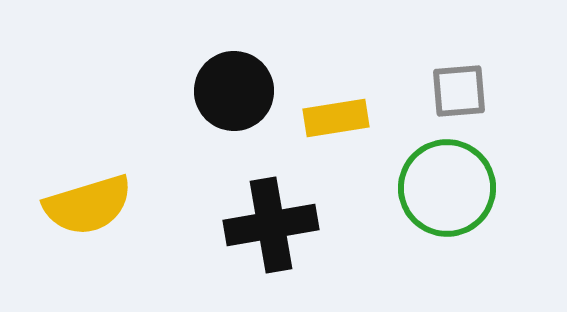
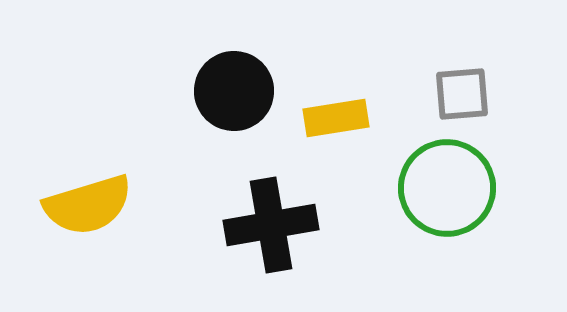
gray square: moved 3 px right, 3 px down
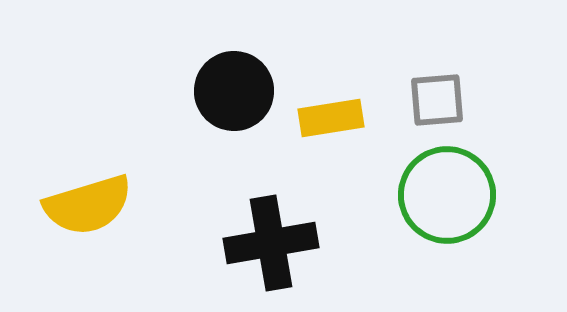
gray square: moved 25 px left, 6 px down
yellow rectangle: moved 5 px left
green circle: moved 7 px down
black cross: moved 18 px down
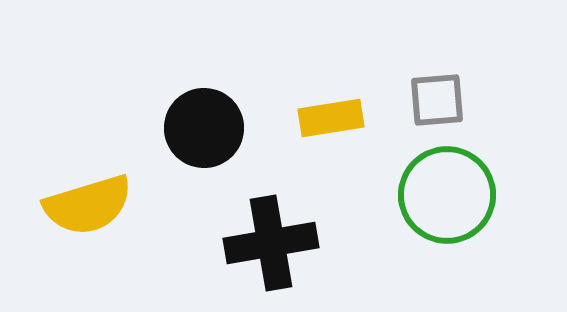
black circle: moved 30 px left, 37 px down
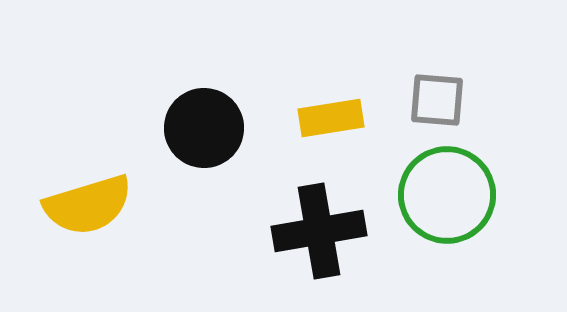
gray square: rotated 10 degrees clockwise
black cross: moved 48 px right, 12 px up
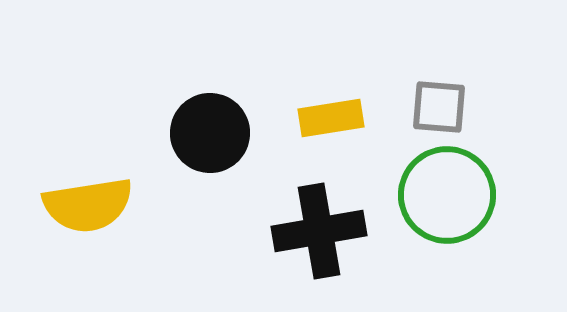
gray square: moved 2 px right, 7 px down
black circle: moved 6 px right, 5 px down
yellow semicircle: rotated 8 degrees clockwise
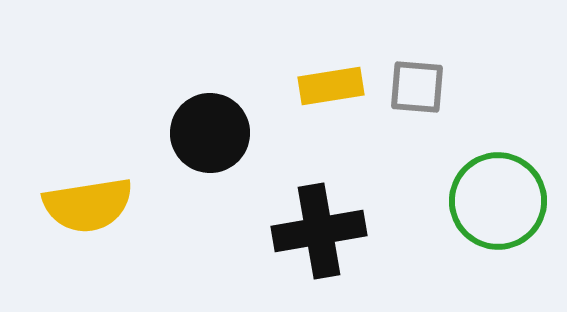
gray square: moved 22 px left, 20 px up
yellow rectangle: moved 32 px up
green circle: moved 51 px right, 6 px down
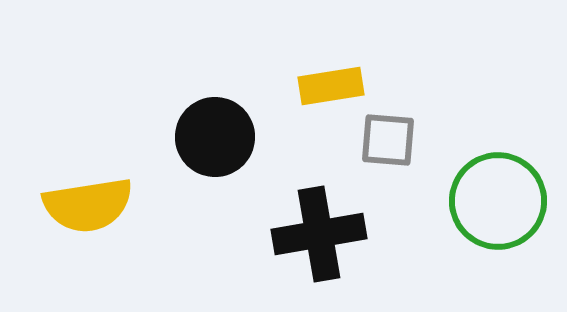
gray square: moved 29 px left, 53 px down
black circle: moved 5 px right, 4 px down
black cross: moved 3 px down
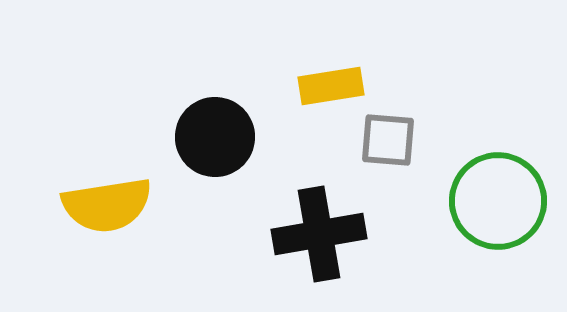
yellow semicircle: moved 19 px right
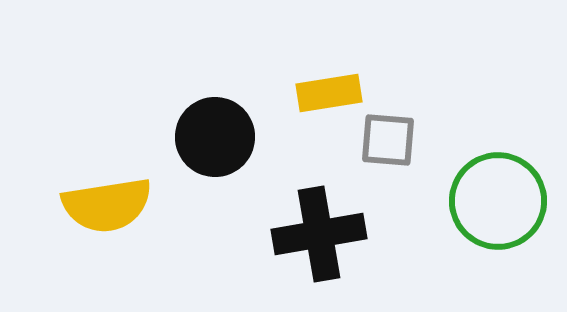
yellow rectangle: moved 2 px left, 7 px down
